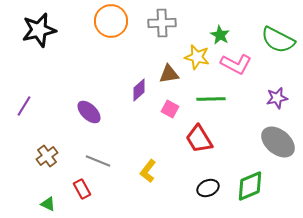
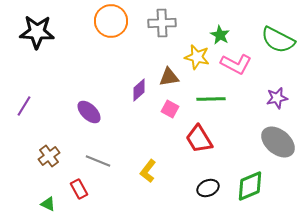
black star: moved 2 px left, 2 px down; rotated 16 degrees clockwise
brown triangle: moved 3 px down
brown cross: moved 2 px right
red rectangle: moved 3 px left
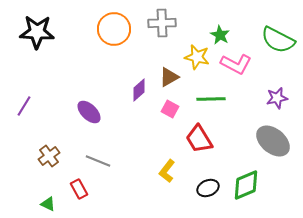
orange circle: moved 3 px right, 8 px down
brown triangle: rotated 20 degrees counterclockwise
gray ellipse: moved 5 px left, 1 px up
yellow L-shape: moved 19 px right
green diamond: moved 4 px left, 1 px up
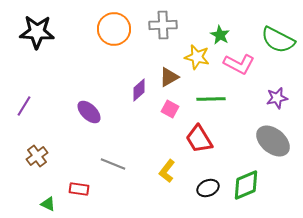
gray cross: moved 1 px right, 2 px down
pink L-shape: moved 3 px right
brown cross: moved 12 px left
gray line: moved 15 px right, 3 px down
red rectangle: rotated 54 degrees counterclockwise
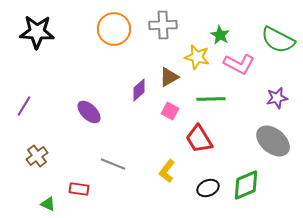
pink square: moved 2 px down
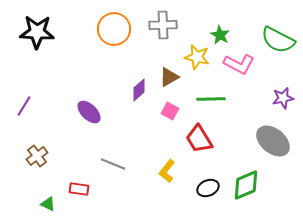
purple star: moved 6 px right
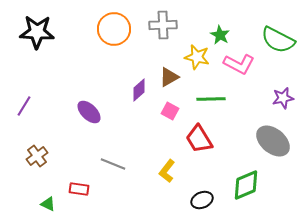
black ellipse: moved 6 px left, 12 px down
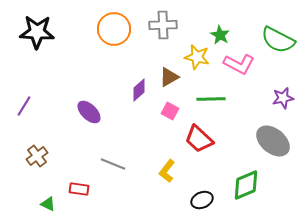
red trapezoid: rotated 16 degrees counterclockwise
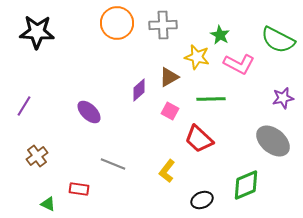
orange circle: moved 3 px right, 6 px up
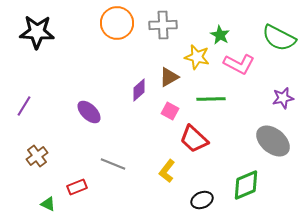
green semicircle: moved 1 px right, 2 px up
red trapezoid: moved 5 px left
red rectangle: moved 2 px left, 2 px up; rotated 30 degrees counterclockwise
